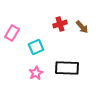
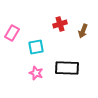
brown arrow: moved 1 px right, 4 px down; rotated 64 degrees clockwise
cyan square: rotated 14 degrees clockwise
pink star: rotated 24 degrees counterclockwise
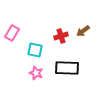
red cross: moved 1 px right, 12 px down
brown arrow: rotated 32 degrees clockwise
cyan square: moved 1 px left, 3 px down; rotated 21 degrees clockwise
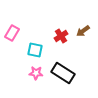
red cross: rotated 16 degrees counterclockwise
black rectangle: moved 4 px left, 5 px down; rotated 30 degrees clockwise
pink star: rotated 16 degrees counterclockwise
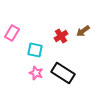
pink star: rotated 16 degrees clockwise
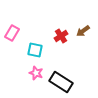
black rectangle: moved 2 px left, 9 px down
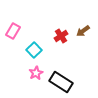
pink rectangle: moved 1 px right, 2 px up
cyan square: moved 1 px left; rotated 35 degrees clockwise
pink star: rotated 24 degrees clockwise
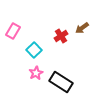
brown arrow: moved 1 px left, 3 px up
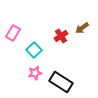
pink rectangle: moved 2 px down
pink star: moved 1 px left; rotated 16 degrees clockwise
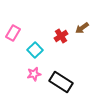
cyan square: moved 1 px right
pink star: moved 1 px left, 1 px down
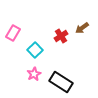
pink star: rotated 16 degrees counterclockwise
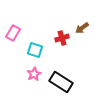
red cross: moved 1 px right, 2 px down; rotated 16 degrees clockwise
cyan square: rotated 28 degrees counterclockwise
